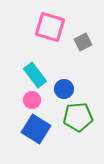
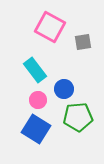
pink square: rotated 12 degrees clockwise
gray square: rotated 18 degrees clockwise
cyan rectangle: moved 5 px up
pink circle: moved 6 px right
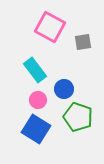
green pentagon: rotated 24 degrees clockwise
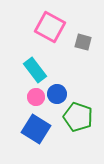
gray square: rotated 24 degrees clockwise
blue circle: moved 7 px left, 5 px down
pink circle: moved 2 px left, 3 px up
